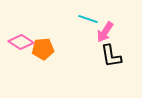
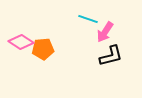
black L-shape: rotated 95 degrees counterclockwise
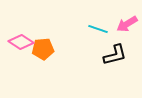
cyan line: moved 10 px right, 10 px down
pink arrow: moved 22 px right, 8 px up; rotated 25 degrees clockwise
black L-shape: moved 4 px right, 1 px up
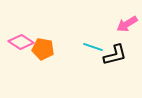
cyan line: moved 5 px left, 18 px down
orange pentagon: rotated 15 degrees clockwise
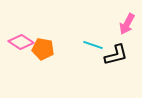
pink arrow: rotated 30 degrees counterclockwise
cyan line: moved 2 px up
black L-shape: moved 1 px right
